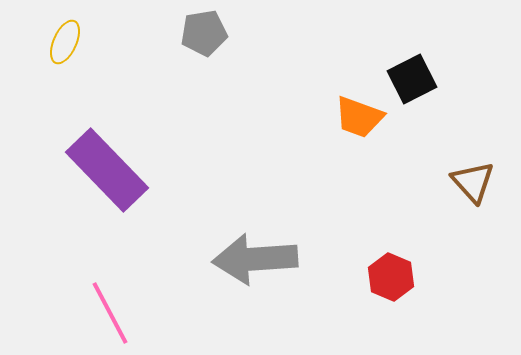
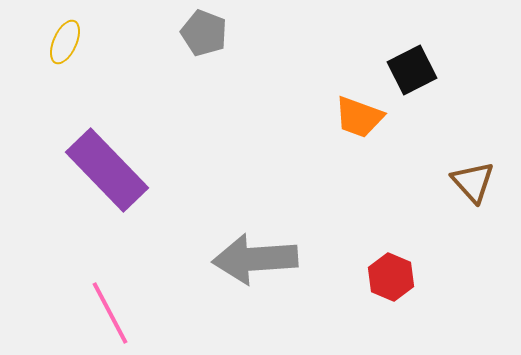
gray pentagon: rotated 30 degrees clockwise
black square: moved 9 px up
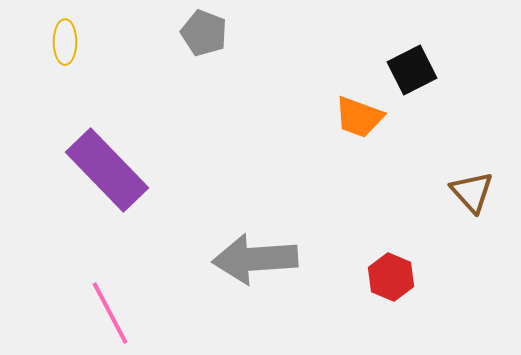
yellow ellipse: rotated 24 degrees counterclockwise
brown triangle: moved 1 px left, 10 px down
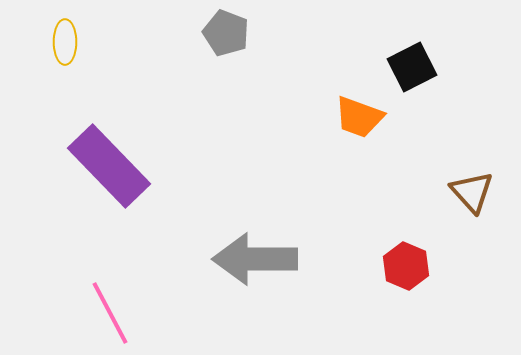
gray pentagon: moved 22 px right
black square: moved 3 px up
purple rectangle: moved 2 px right, 4 px up
gray arrow: rotated 4 degrees clockwise
red hexagon: moved 15 px right, 11 px up
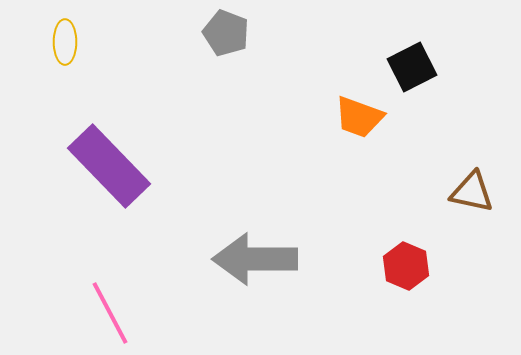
brown triangle: rotated 36 degrees counterclockwise
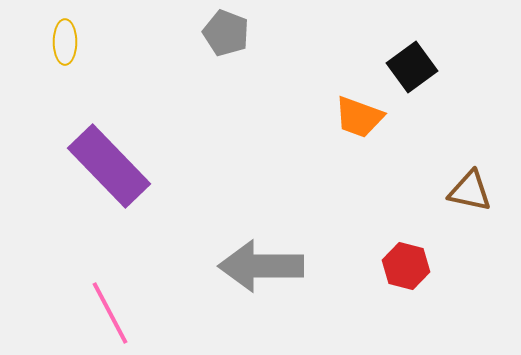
black square: rotated 9 degrees counterclockwise
brown triangle: moved 2 px left, 1 px up
gray arrow: moved 6 px right, 7 px down
red hexagon: rotated 9 degrees counterclockwise
